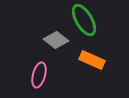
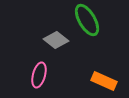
green ellipse: moved 3 px right
orange rectangle: moved 12 px right, 21 px down
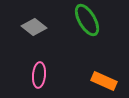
gray diamond: moved 22 px left, 13 px up
pink ellipse: rotated 10 degrees counterclockwise
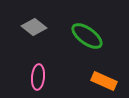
green ellipse: moved 16 px down; rotated 24 degrees counterclockwise
pink ellipse: moved 1 px left, 2 px down
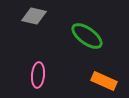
gray diamond: moved 11 px up; rotated 25 degrees counterclockwise
pink ellipse: moved 2 px up
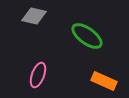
pink ellipse: rotated 15 degrees clockwise
